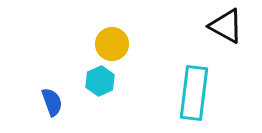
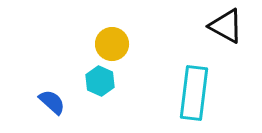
cyan hexagon: rotated 12 degrees counterclockwise
blue semicircle: rotated 28 degrees counterclockwise
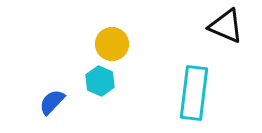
black triangle: rotated 6 degrees counterclockwise
blue semicircle: rotated 88 degrees counterclockwise
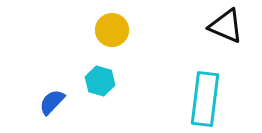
yellow circle: moved 14 px up
cyan hexagon: rotated 8 degrees counterclockwise
cyan rectangle: moved 11 px right, 6 px down
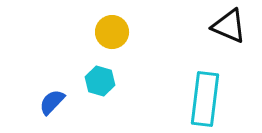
black triangle: moved 3 px right
yellow circle: moved 2 px down
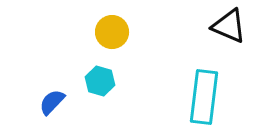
cyan rectangle: moved 1 px left, 2 px up
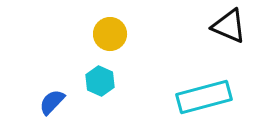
yellow circle: moved 2 px left, 2 px down
cyan hexagon: rotated 8 degrees clockwise
cyan rectangle: rotated 68 degrees clockwise
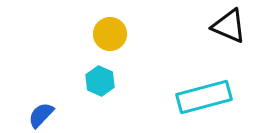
blue semicircle: moved 11 px left, 13 px down
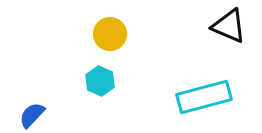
blue semicircle: moved 9 px left
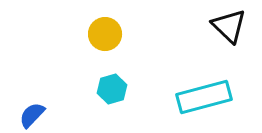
black triangle: rotated 21 degrees clockwise
yellow circle: moved 5 px left
cyan hexagon: moved 12 px right, 8 px down; rotated 20 degrees clockwise
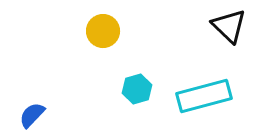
yellow circle: moved 2 px left, 3 px up
cyan hexagon: moved 25 px right
cyan rectangle: moved 1 px up
